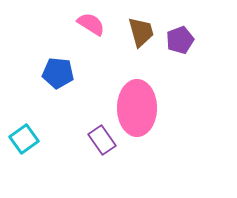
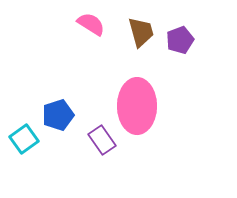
blue pentagon: moved 42 px down; rotated 24 degrees counterclockwise
pink ellipse: moved 2 px up
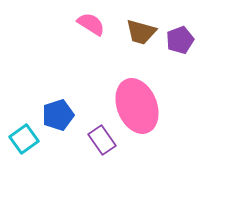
brown trapezoid: rotated 120 degrees clockwise
pink ellipse: rotated 22 degrees counterclockwise
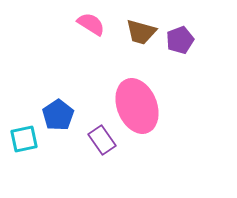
blue pentagon: rotated 16 degrees counterclockwise
cyan square: rotated 24 degrees clockwise
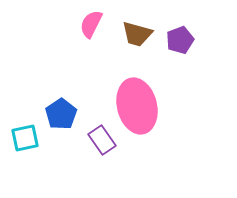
pink semicircle: rotated 96 degrees counterclockwise
brown trapezoid: moved 4 px left, 2 px down
pink ellipse: rotated 8 degrees clockwise
blue pentagon: moved 3 px right, 1 px up
cyan square: moved 1 px right, 1 px up
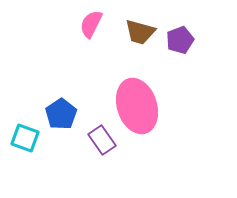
brown trapezoid: moved 3 px right, 2 px up
pink ellipse: rotated 4 degrees counterclockwise
cyan square: rotated 32 degrees clockwise
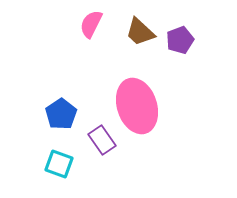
brown trapezoid: rotated 28 degrees clockwise
cyan square: moved 34 px right, 26 px down
